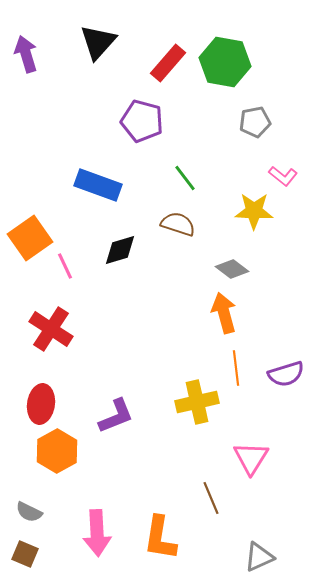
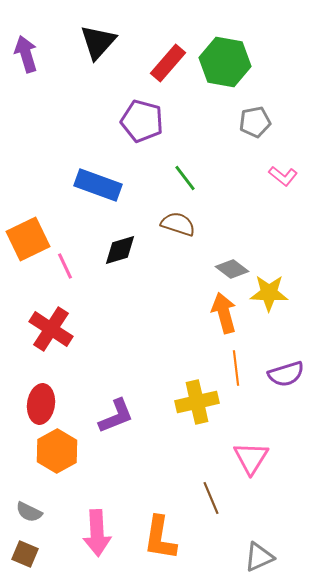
yellow star: moved 15 px right, 82 px down
orange square: moved 2 px left, 1 px down; rotated 9 degrees clockwise
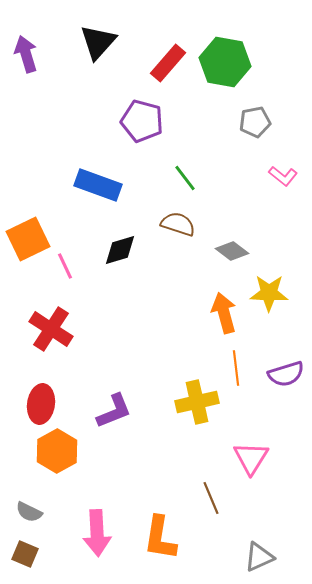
gray diamond: moved 18 px up
purple L-shape: moved 2 px left, 5 px up
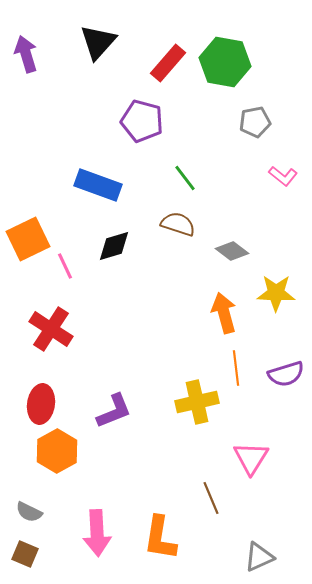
black diamond: moved 6 px left, 4 px up
yellow star: moved 7 px right
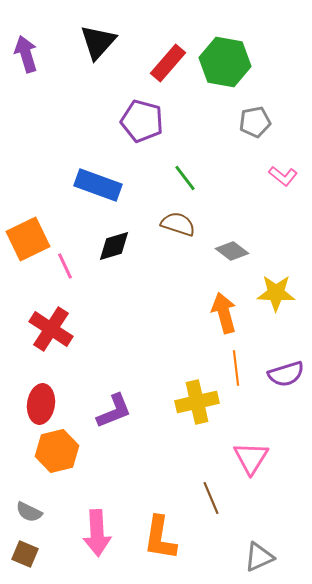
orange hexagon: rotated 15 degrees clockwise
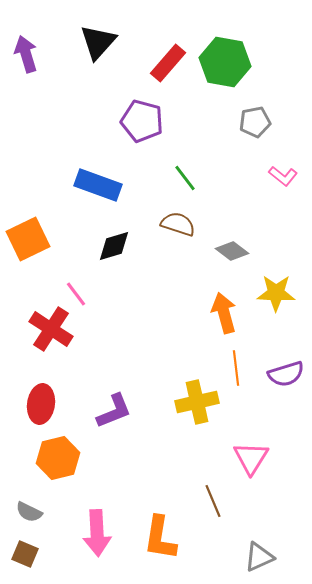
pink line: moved 11 px right, 28 px down; rotated 12 degrees counterclockwise
orange hexagon: moved 1 px right, 7 px down
brown line: moved 2 px right, 3 px down
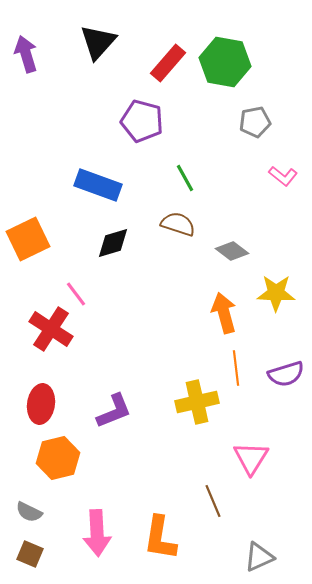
green line: rotated 8 degrees clockwise
black diamond: moved 1 px left, 3 px up
brown square: moved 5 px right
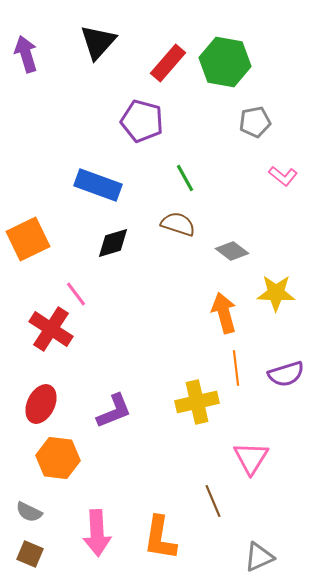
red ellipse: rotated 18 degrees clockwise
orange hexagon: rotated 21 degrees clockwise
